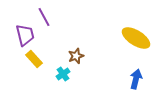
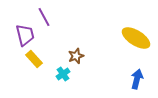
blue arrow: moved 1 px right
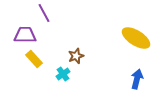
purple line: moved 4 px up
purple trapezoid: rotated 75 degrees counterclockwise
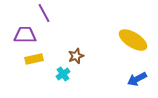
yellow ellipse: moved 3 px left, 2 px down
yellow rectangle: rotated 60 degrees counterclockwise
blue arrow: rotated 132 degrees counterclockwise
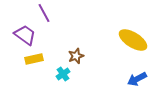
purple trapezoid: rotated 35 degrees clockwise
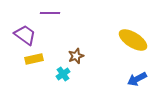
purple line: moved 6 px right; rotated 60 degrees counterclockwise
